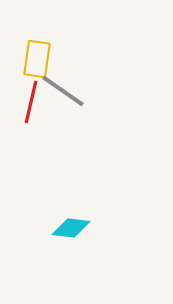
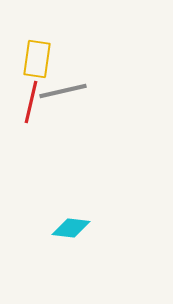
gray line: rotated 48 degrees counterclockwise
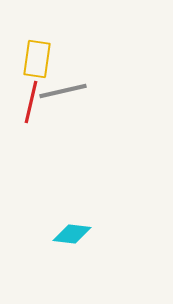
cyan diamond: moved 1 px right, 6 px down
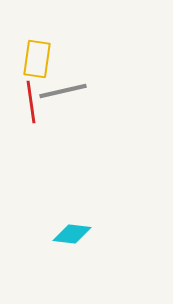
red line: rotated 21 degrees counterclockwise
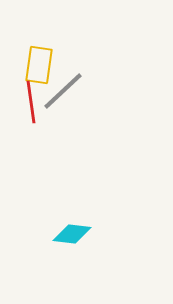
yellow rectangle: moved 2 px right, 6 px down
gray line: rotated 30 degrees counterclockwise
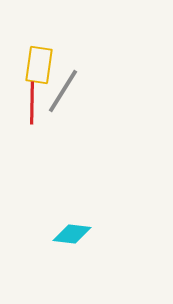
gray line: rotated 15 degrees counterclockwise
red line: moved 1 px right, 1 px down; rotated 9 degrees clockwise
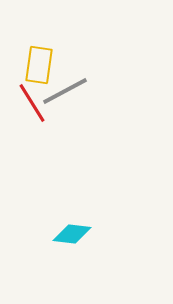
gray line: moved 2 px right; rotated 30 degrees clockwise
red line: rotated 33 degrees counterclockwise
